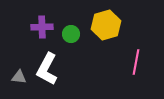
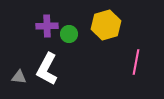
purple cross: moved 5 px right, 1 px up
green circle: moved 2 px left
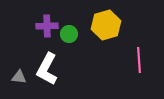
pink line: moved 3 px right, 2 px up; rotated 15 degrees counterclockwise
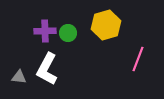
purple cross: moved 2 px left, 5 px down
green circle: moved 1 px left, 1 px up
pink line: moved 1 px left, 1 px up; rotated 25 degrees clockwise
